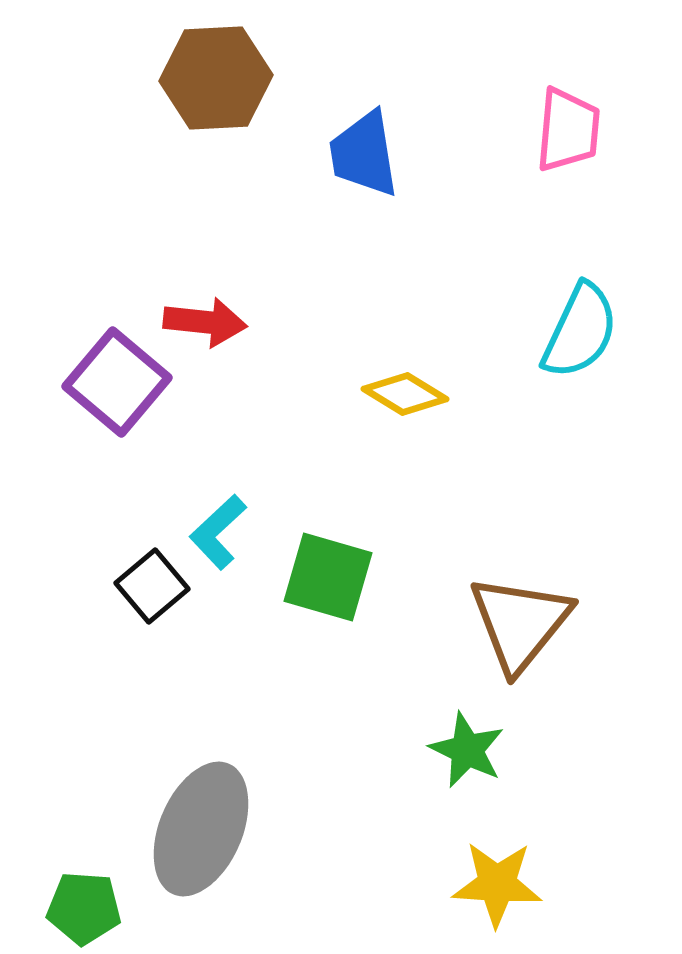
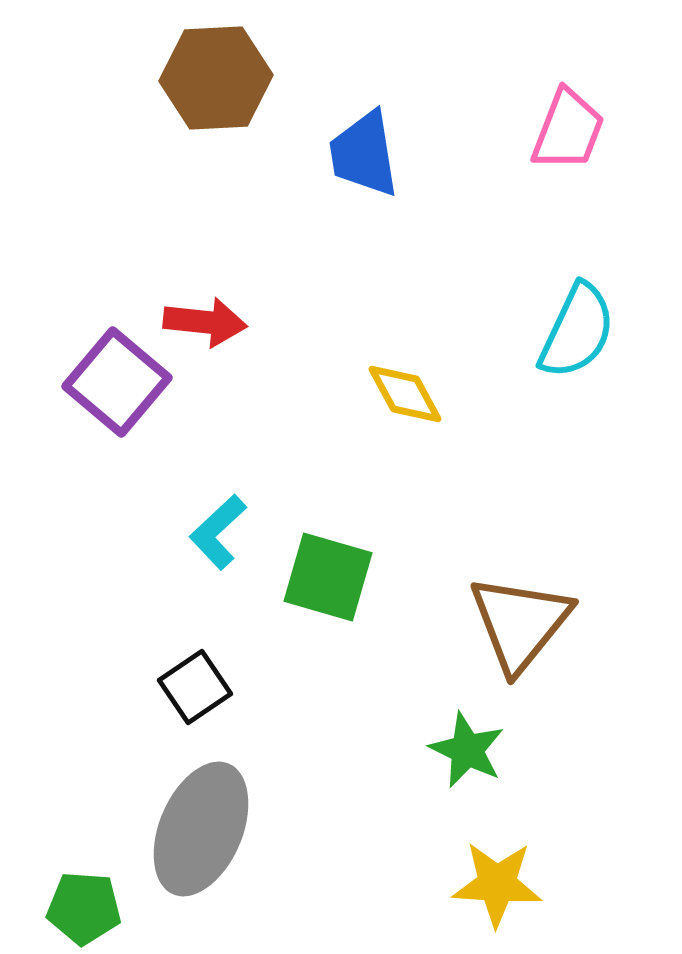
pink trapezoid: rotated 16 degrees clockwise
cyan semicircle: moved 3 px left
yellow diamond: rotated 30 degrees clockwise
black square: moved 43 px right, 101 px down; rotated 6 degrees clockwise
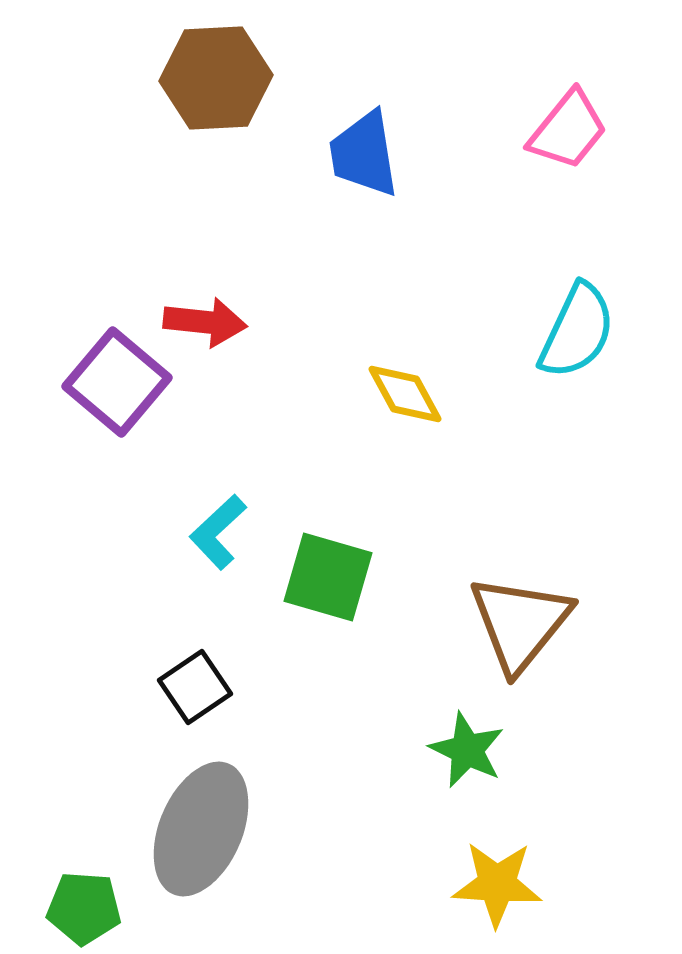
pink trapezoid: rotated 18 degrees clockwise
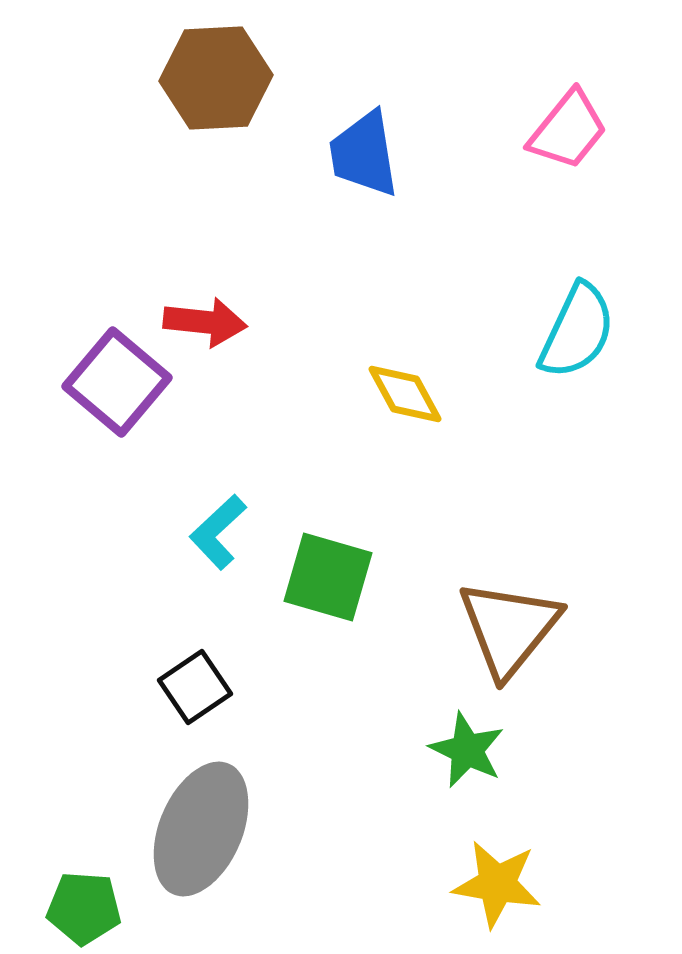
brown triangle: moved 11 px left, 5 px down
yellow star: rotated 6 degrees clockwise
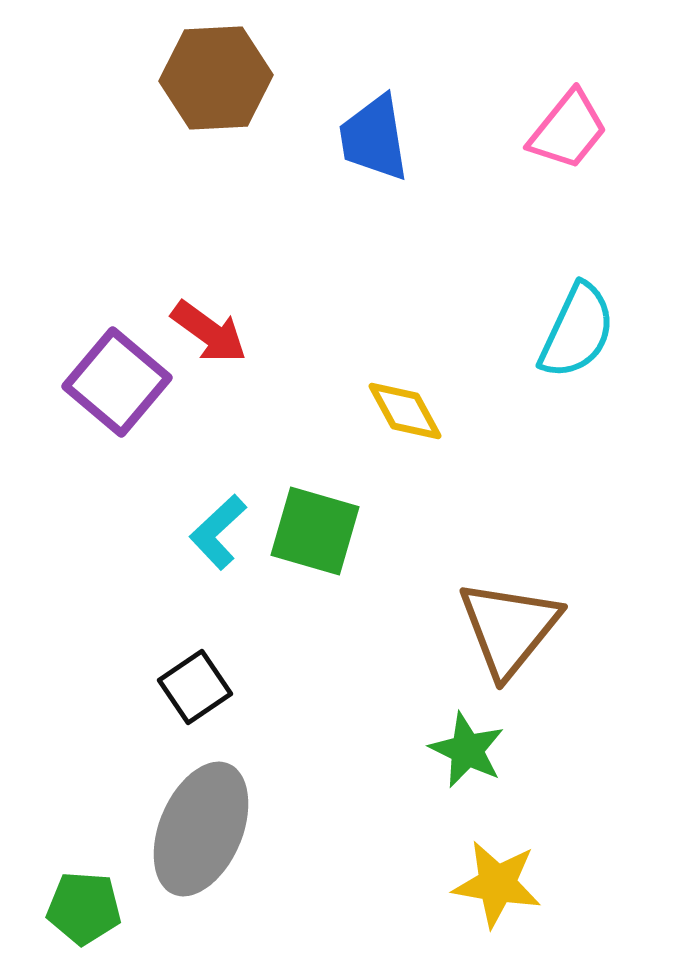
blue trapezoid: moved 10 px right, 16 px up
red arrow: moved 4 px right, 10 px down; rotated 30 degrees clockwise
yellow diamond: moved 17 px down
green square: moved 13 px left, 46 px up
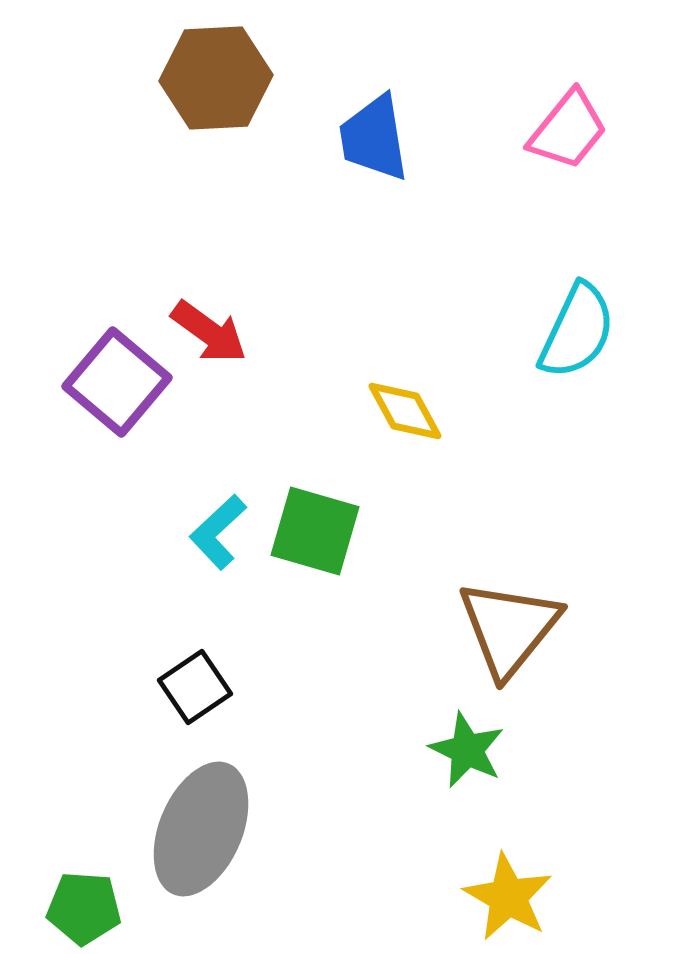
yellow star: moved 11 px right, 13 px down; rotated 20 degrees clockwise
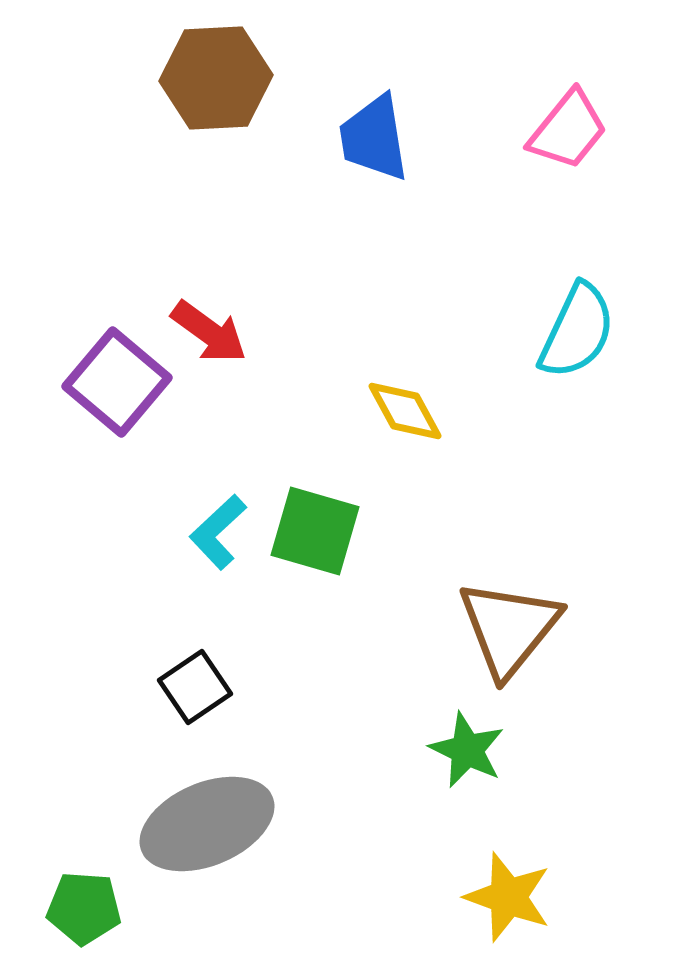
gray ellipse: moved 6 px right, 5 px up; rotated 44 degrees clockwise
yellow star: rotated 10 degrees counterclockwise
